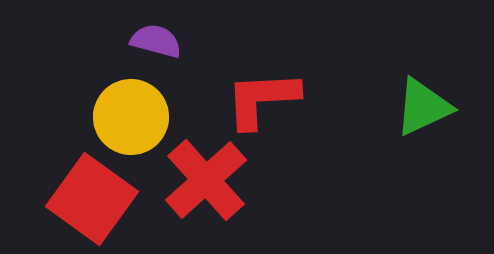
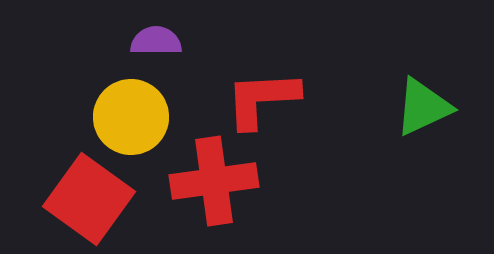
purple semicircle: rotated 15 degrees counterclockwise
red cross: moved 8 px right, 1 px down; rotated 34 degrees clockwise
red square: moved 3 px left
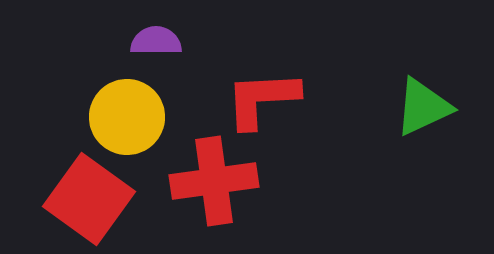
yellow circle: moved 4 px left
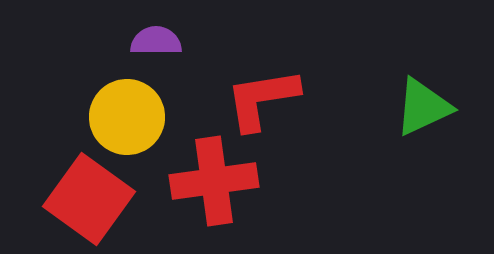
red L-shape: rotated 6 degrees counterclockwise
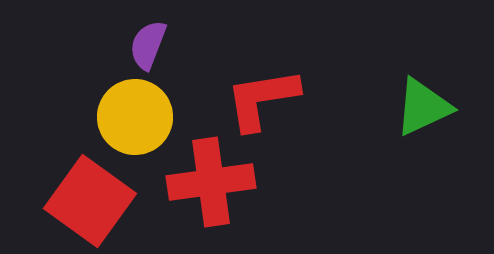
purple semicircle: moved 8 px left, 4 px down; rotated 69 degrees counterclockwise
yellow circle: moved 8 px right
red cross: moved 3 px left, 1 px down
red square: moved 1 px right, 2 px down
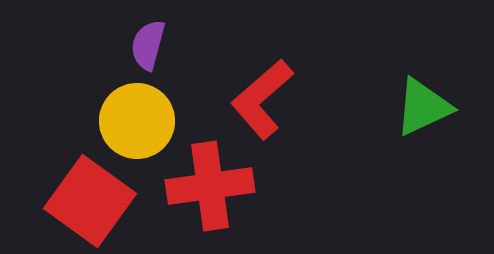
purple semicircle: rotated 6 degrees counterclockwise
red L-shape: rotated 32 degrees counterclockwise
yellow circle: moved 2 px right, 4 px down
red cross: moved 1 px left, 4 px down
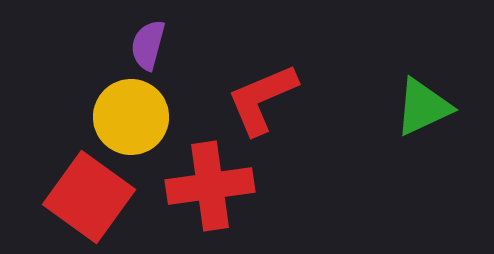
red L-shape: rotated 18 degrees clockwise
yellow circle: moved 6 px left, 4 px up
red square: moved 1 px left, 4 px up
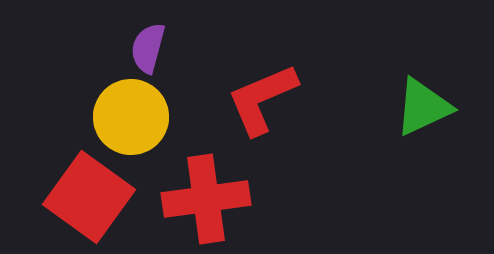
purple semicircle: moved 3 px down
red cross: moved 4 px left, 13 px down
